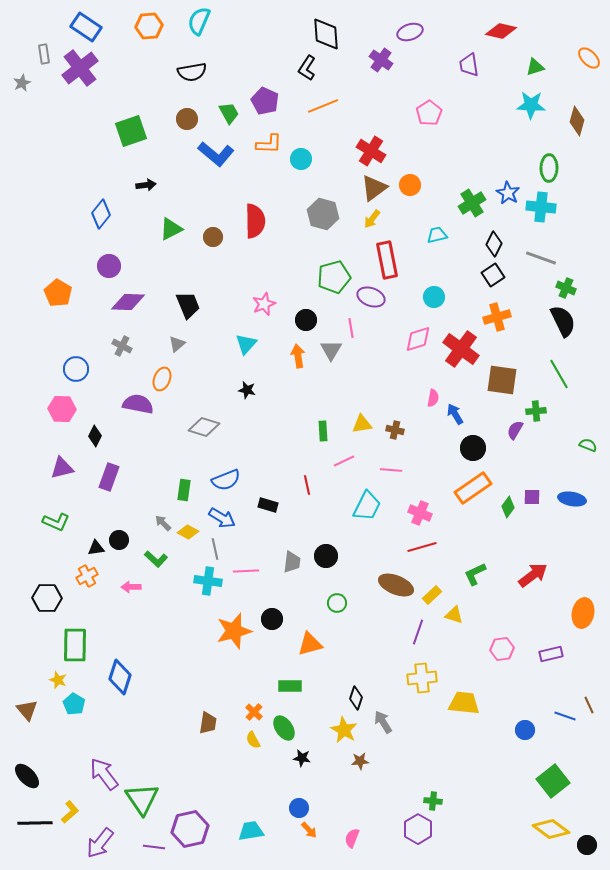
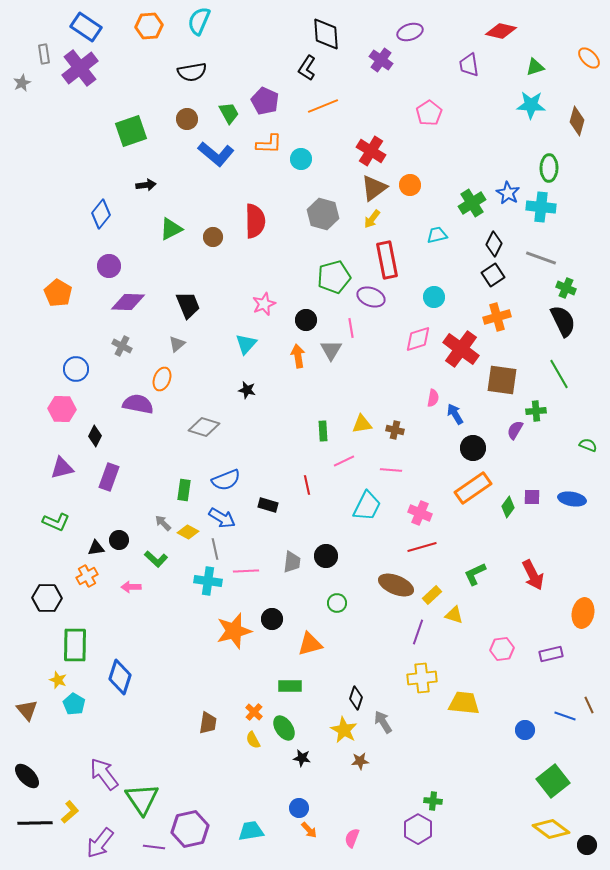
red arrow at (533, 575): rotated 100 degrees clockwise
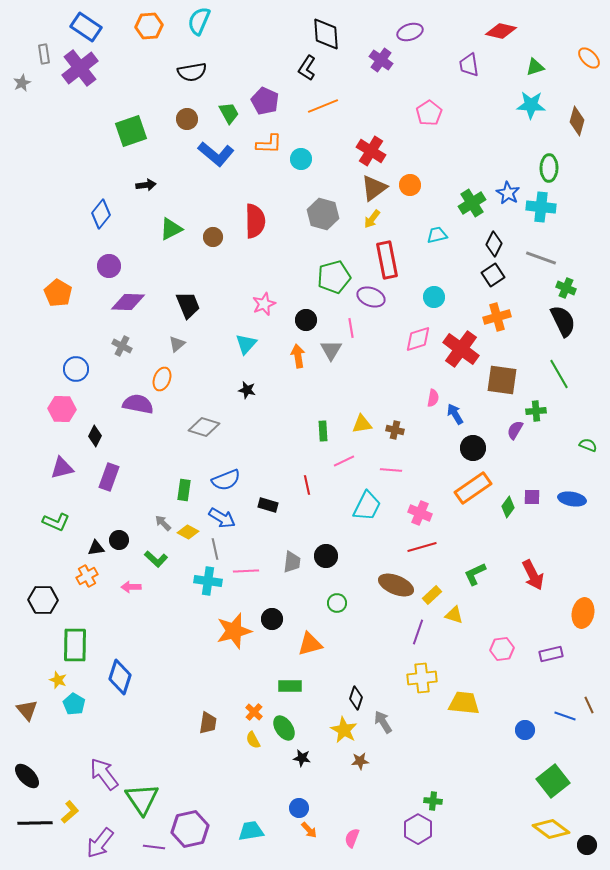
black hexagon at (47, 598): moved 4 px left, 2 px down
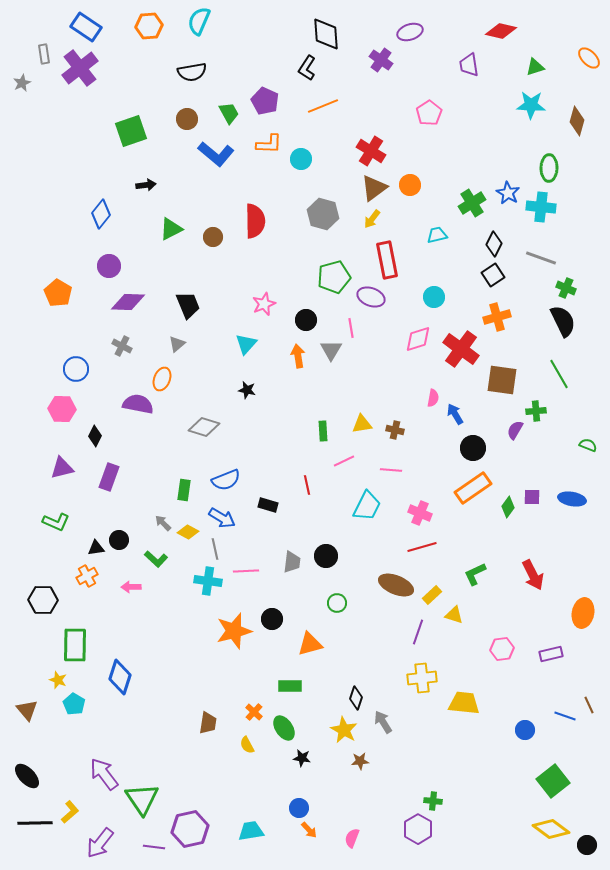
yellow semicircle at (253, 740): moved 6 px left, 5 px down
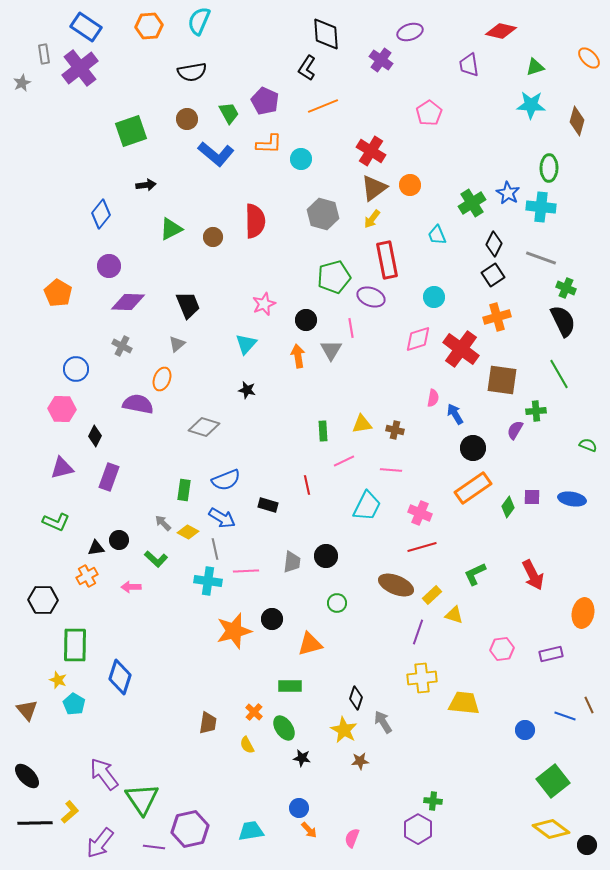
cyan trapezoid at (437, 235): rotated 100 degrees counterclockwise
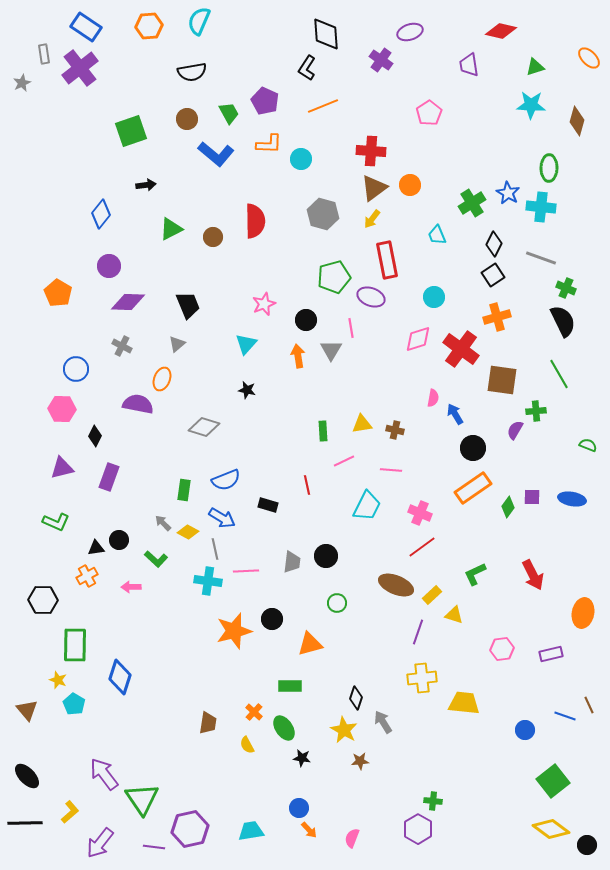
red cross at (371, 151): rotated 28 degrees counterclockwise
red line at (422, 547): rotated 20 degrees counterclockwise
black line at (35, 823): moved 10 px left
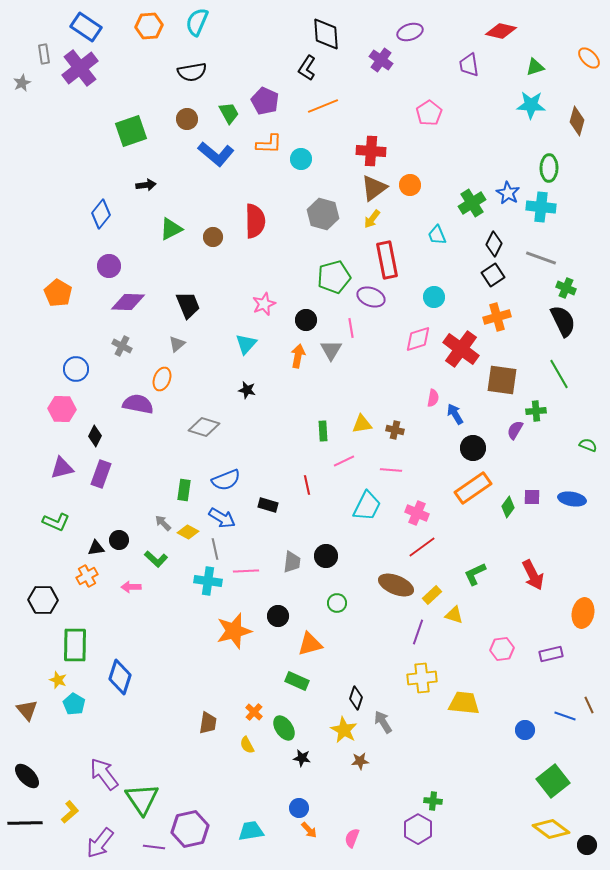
cyan semicircle at (199, 21): moved 2 px left, 1 px down
orange arrow at (298, 356): rotated 20 degrees clockwise
purple rectangle at (109, 477): moved 8 px left, 3 px up
pink cross at (420, 513): moved 3 px left
black circle at (272, 619): moved 6 px right, 3 px up
green rectangle at (290, 686): moved 7 px right, 5 px up; rotated 25 degrees clockwise
